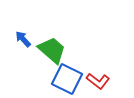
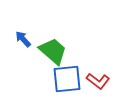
green trapezoid: moved 1 px right, 1 px down
blue square: rotated 32 degrees counterclockwise
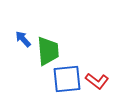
green trapezoid: moved 5 px left; rotated 44 degrees clockwise
red L-shape: moved 1 px left
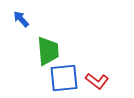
blue arrow: moved 2 px left, 20 px up
blue square: moved 3 px left, 1 px up
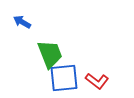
blue arrow: moved 1 px right, 3 px down; rotated 18 degrees counterclockwise
green trapezoid: moved 2 px right, 3 px down; rotated 16 degrees counterclockwise
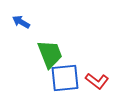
blue arrow: moved 1 px left
blue square: moved 1 px right
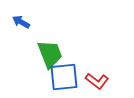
blue square: moved 1 px left, 1 px up
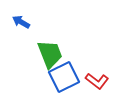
blue square: rotated 20 degrees counterclockwise
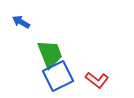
blue square: moved 6 px left, 1 px up
red L-shape: moved 1 px up
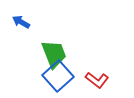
green trapezoid: moved 4 px right
blue square: rotated 16 degrees counterclockwise
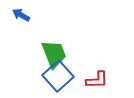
blue arrow: moved 7 px up
red L-shape: rotated 40 degrees counterclockwise
